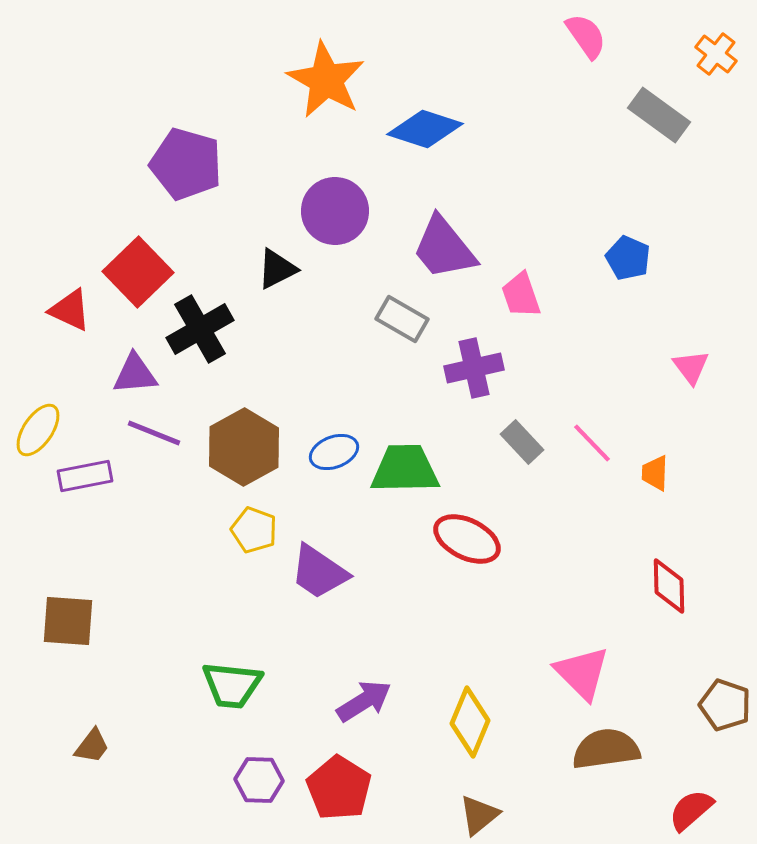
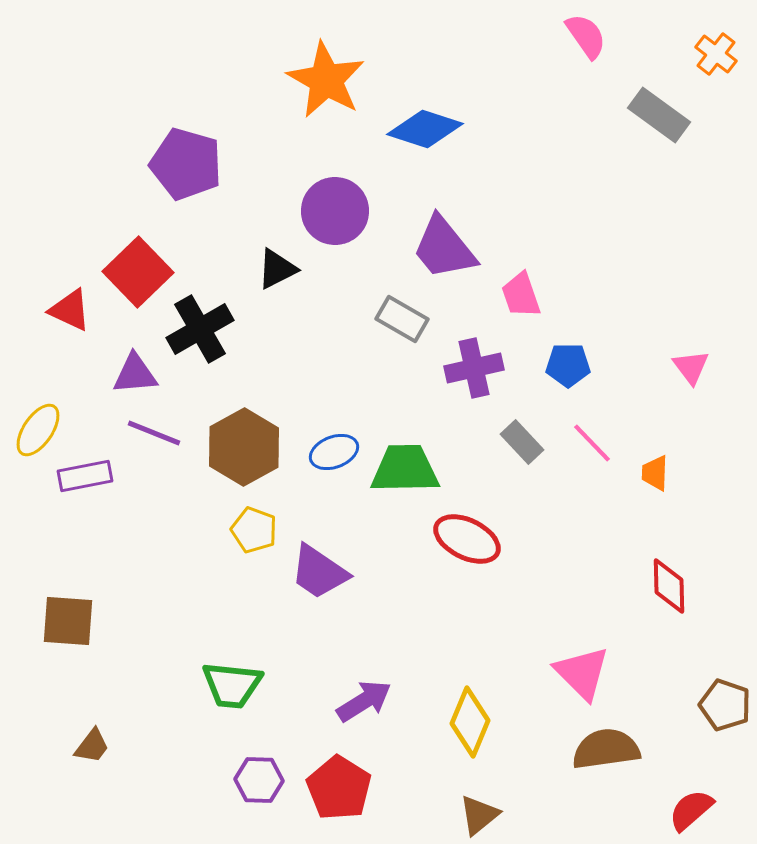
blue pentagon at (628, 258): moved 60 px left, 107 px down; rotated 24 degrees counterclockwise
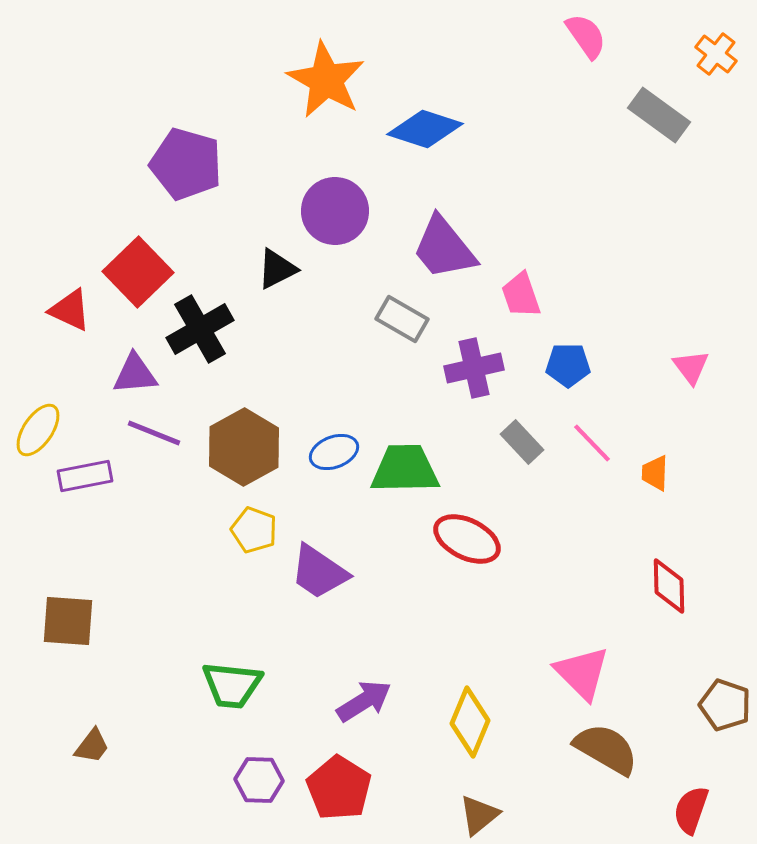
brown semicircle at (606, 749): rotated 38 degrees clockwise
red semicircle at (691, 810): rotated 30 degrees counterclockwise
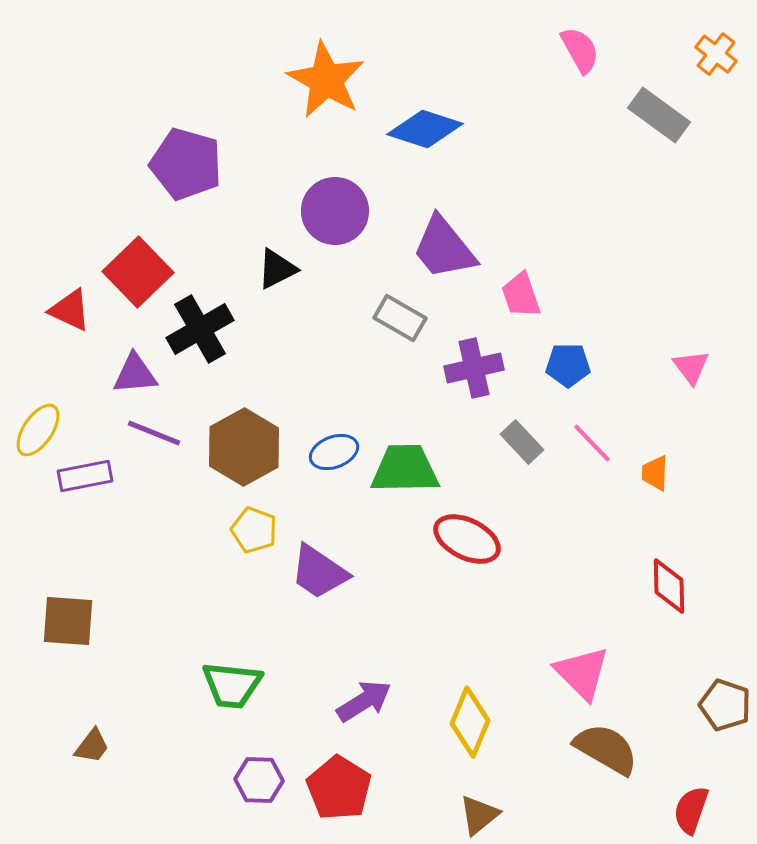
pink semicircle at (586, 36): moved 6 px left, 14 px down; rotated 6 degrees clockwise
gray rectangle at (402, 319): moved 2 px left, 1 px up
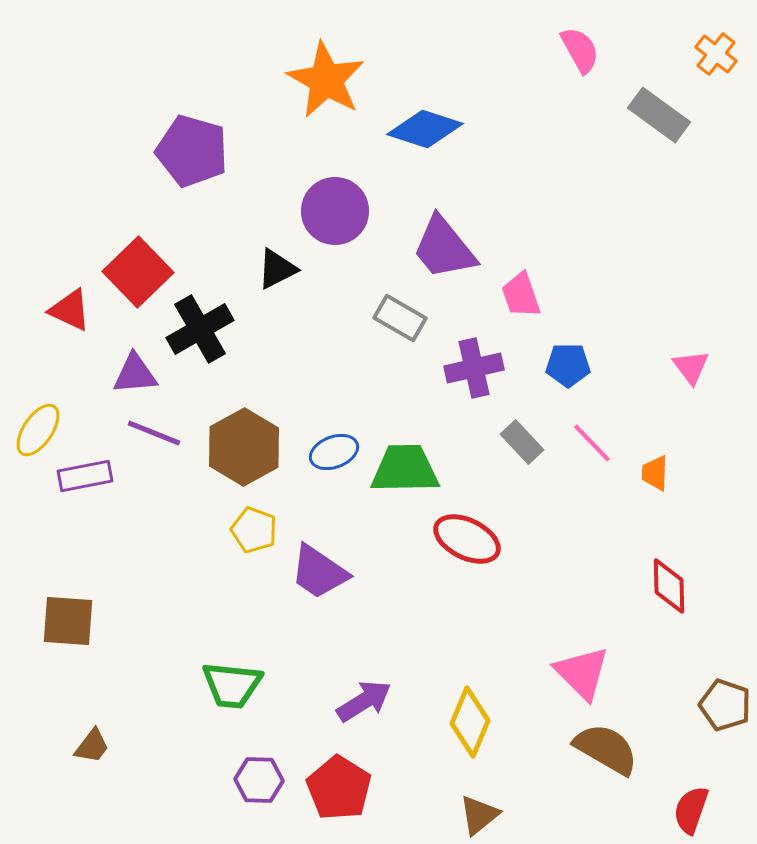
purple pentagon at (186, 164): moved 6 px right, 13 px up
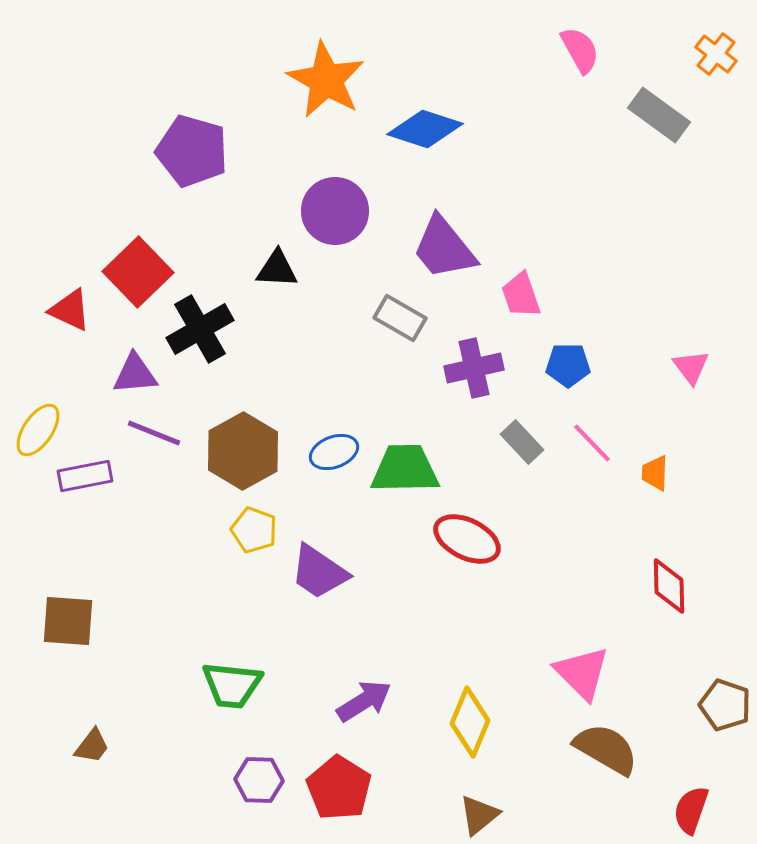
black triangle at (277, 269): rotated 30 degrees clockwise
brown hexagon at (244, 447): moved 1 px left, 4 px down
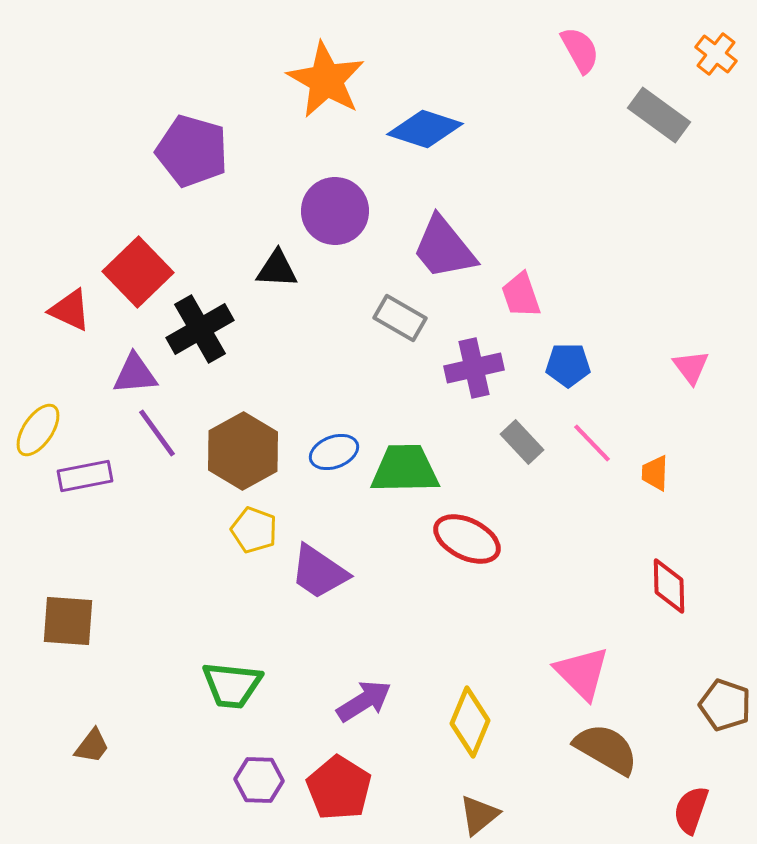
purple line at (154, 433): moved 3 px right; rotated 32 degrees clockwise
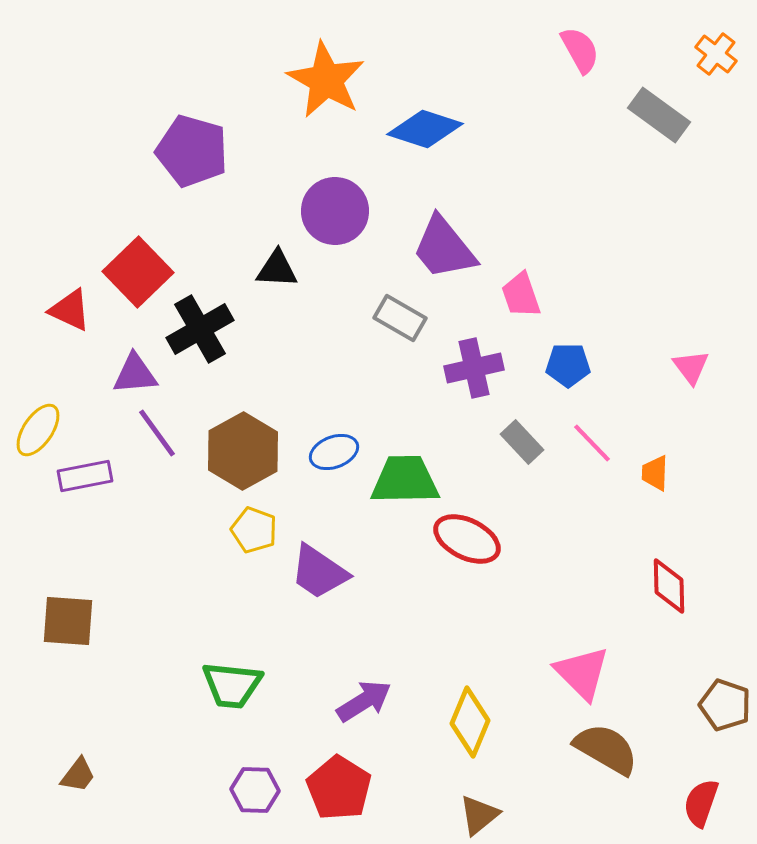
green trapezoid at (405, 469): moved 11 px down
brown trapezoid at (92, 746): moved 14 px left, 29 px down
purple hexagon at (259, 780): moved 4 px left, 10 px down
red semicircle at (691, 810): moved 10 px right, 7 px up
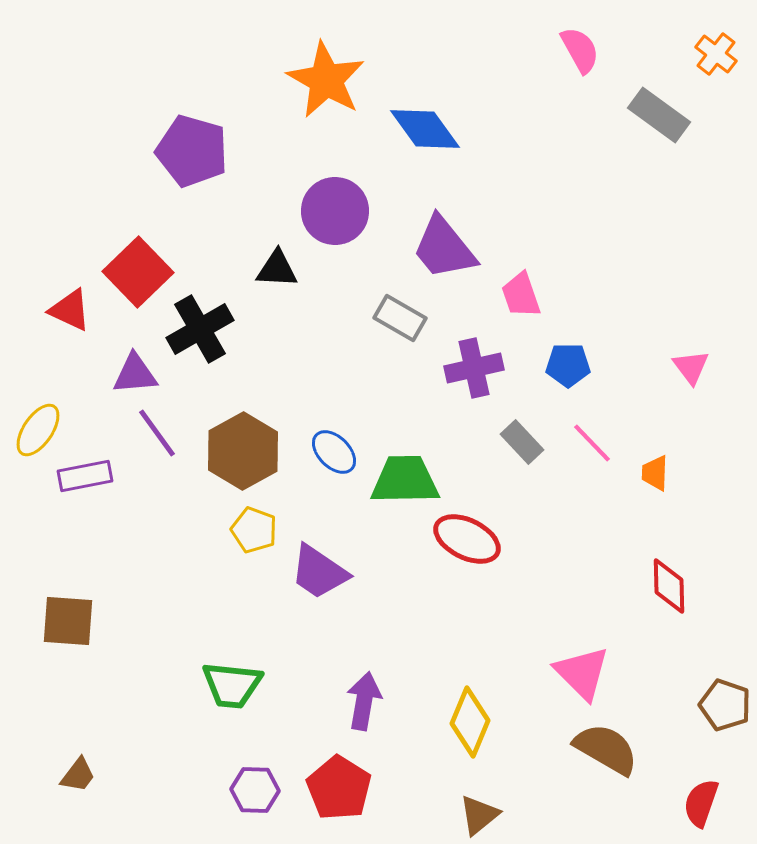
blue diamond at (425, 129): rotated 36 degrees clockwise
blue ellipse at (334, 452): rotated 66 degrees clockwise
purple arrow at (364, 701): rotated 48 degrees counterclockwise
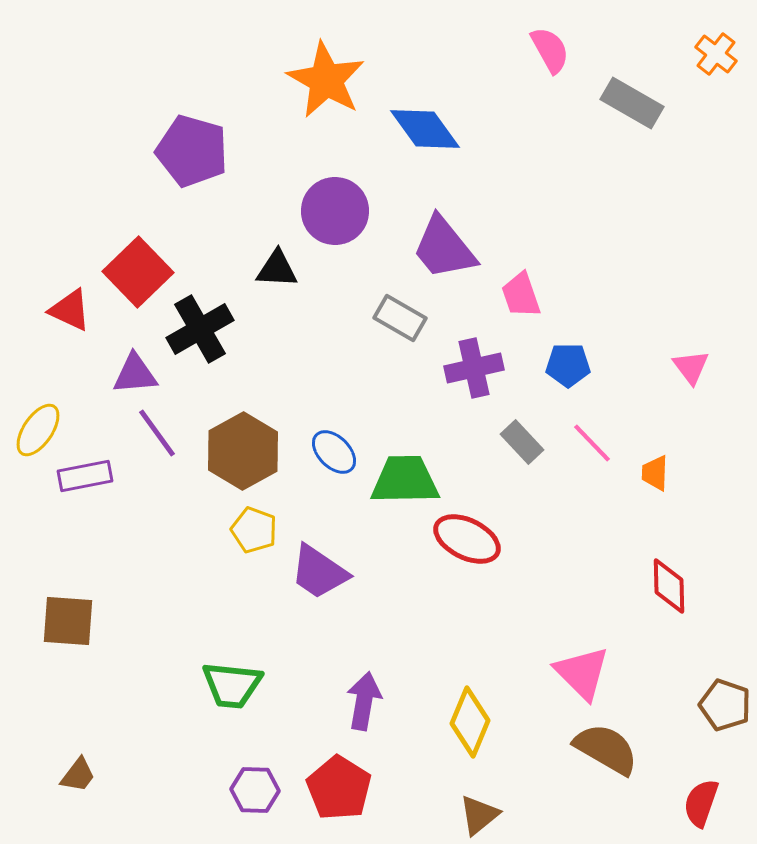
pink semicircle at (580, 50): moved 30 px left
gray rectangle at (659, 115): moved 27 px left, 12 px up; rotated 6 degrees counterclockwise
